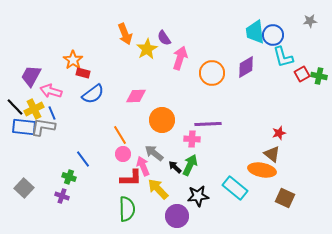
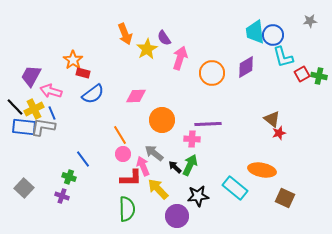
brown triangle at (272, 154): moved 35 px up
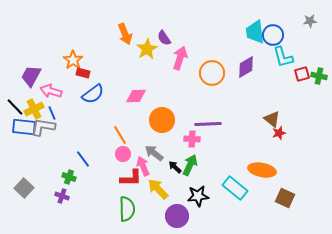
red square at (302, 74): rotated 14 degrees clockwise
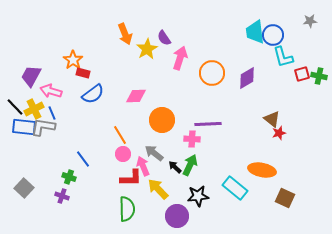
purple diamond at (246, 67): moved 1 px right, 11 px down
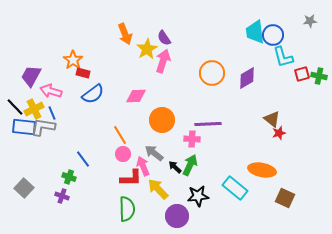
pink arrow at (180, 58): moved 17 px left, 3 px down
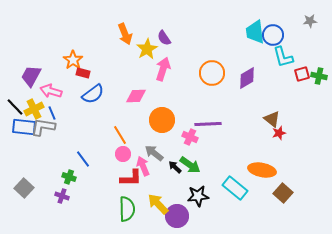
pink arrow at (163, 61): moved 8 px down
pink cross at (192, 139): moved 2 px left, 2 px up; rotated 21 degrees clockwise
green arrow at (190, 165): rotated 100 degrees clockwise
yellow arrow at (158, 189): moved 15 px down
brown square at (285, 198): moved 2 px left, 5 px up; rotated 18 degrees clockwise
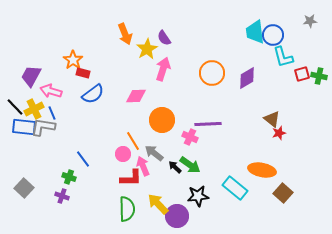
orange line at (120, 135): moved 13 px right, 6 px down
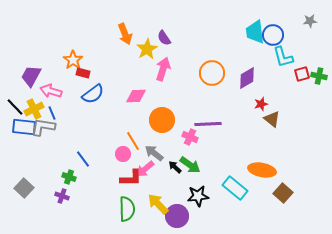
red star at (279, 133): moved 18 px left, 29 px up
pink arrow at (143, 166): moved 2 px right, 3 px down; rotated 108 degrees counterclockwise
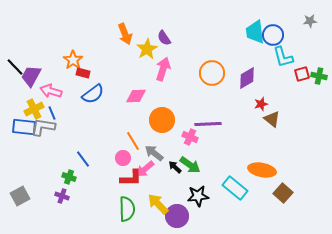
black line at (15, 107): moved 40 px up
pink circle at (123, 154): moved 4 px down
gray square at (24, 188): moved 4 px left, 8 px down; rotated 18 degrees clockwise
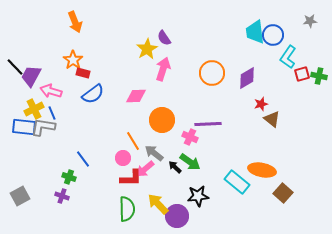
orange arrow at (125, 34): moved 50 px left, 12 px up
cyan L-shape at (283, 57): moved 5 px right; rotated 50 degrees clockwise
green arrow at (190, 165): moved 3 px up
cyan rectangle at (235, 188): moved 2 px right, 6 px up
